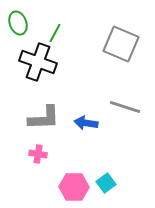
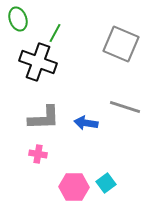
green ellipse: moved 4 px up
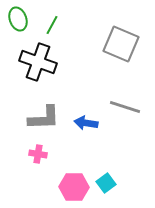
green line: moved 3 px left, 8 px up
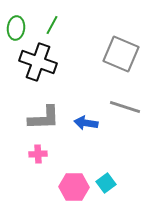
green ellipse: moved 2 px left, 9 px down; rotated 25 degrees clockwise
gray square: moved 10 px down
pink cross: rotated 12 degrees counterclockwise
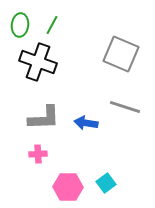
green ellipse: moved 4 px right, 3 px up
pink hexagon: moved 6 px left
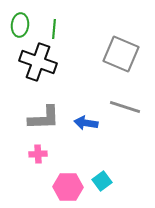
green line: moved 2 px right, 4 px down; rotated 24 degrees counterclockwise
cyan square: moved 4 px left, 2 px up
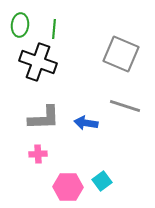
gray line: moved 1 px up
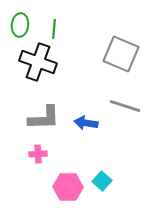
cyan square: rotated 12 degrees counterclockwise
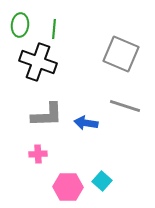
gray L-shape: moved 3 px right, 3 px up
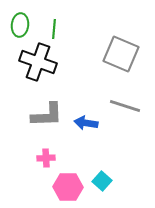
pink cross: moved 8 px right, 4 px down
